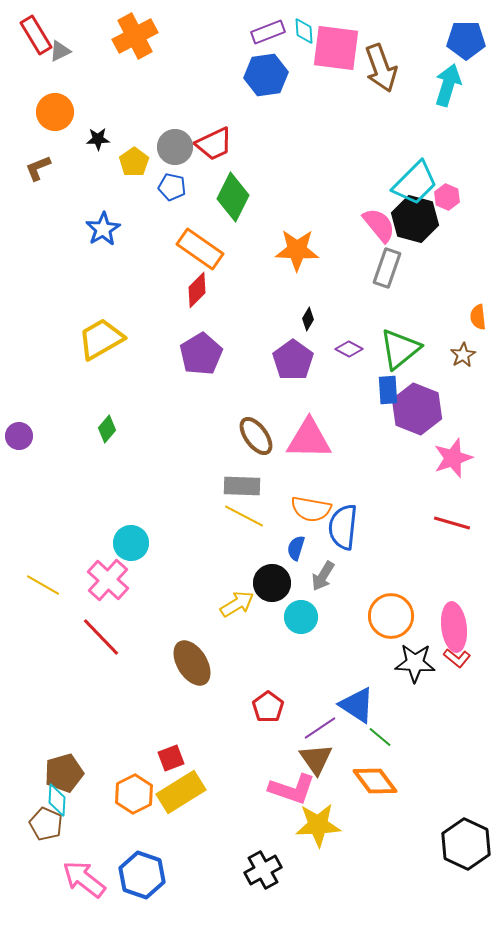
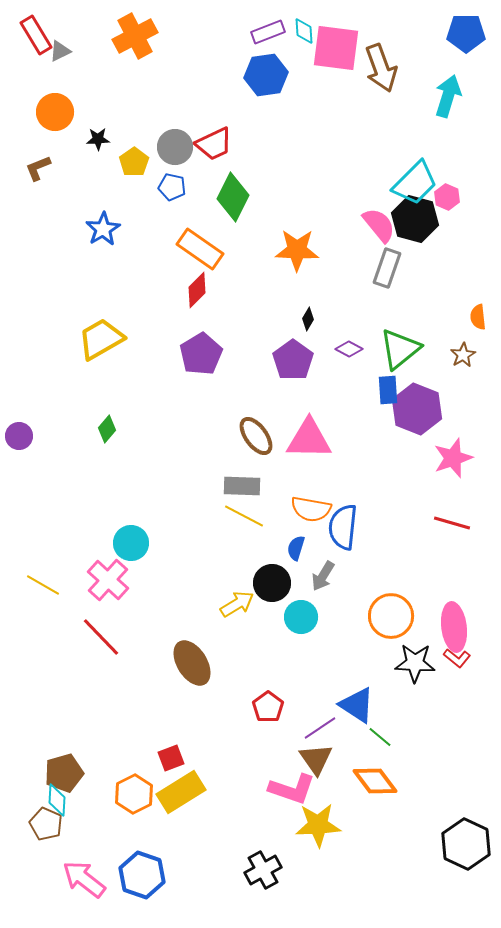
blue pentagon at (466, 40): moved 7 px up
cyan arrow at (448, 85): moved 11 px down
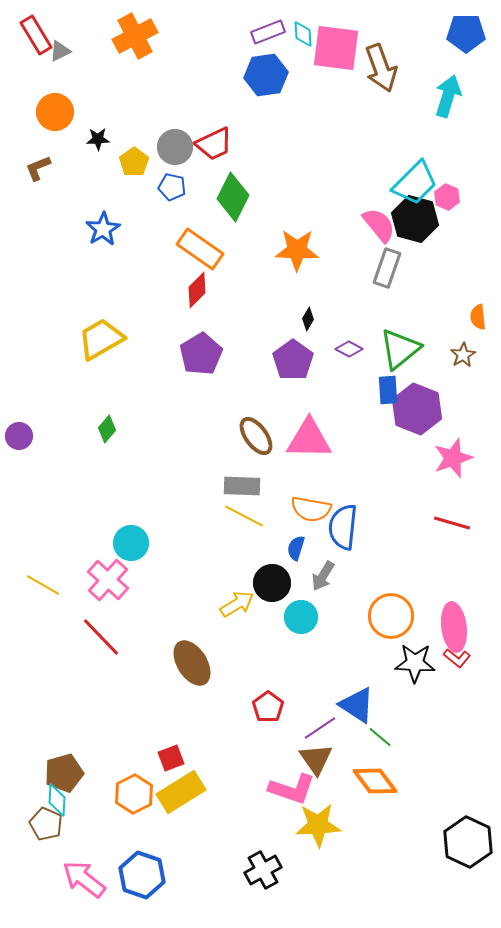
cyan diamond at (304, 31): moved 1 px left, 3 px down
black hexagon at (466, 844): moved 2 px right, 2 px up
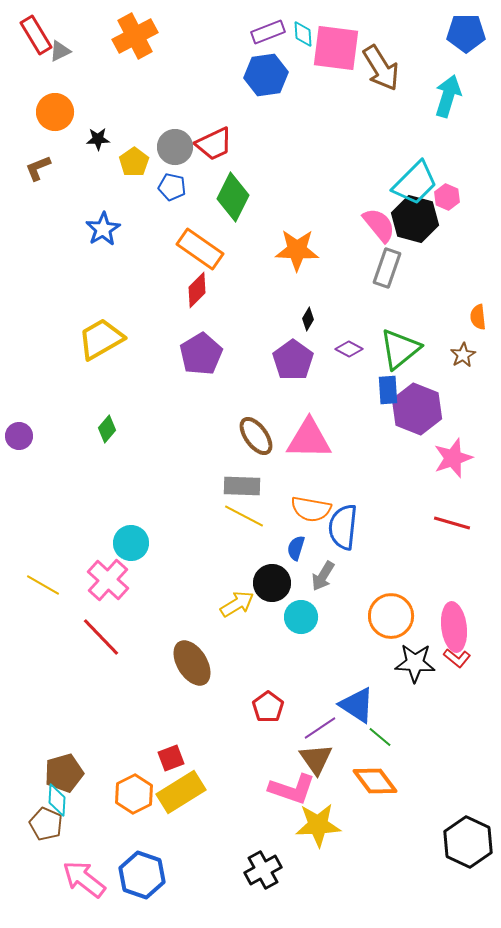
brown arrow at (381, 68): rotated 12 degrees counterclockwise
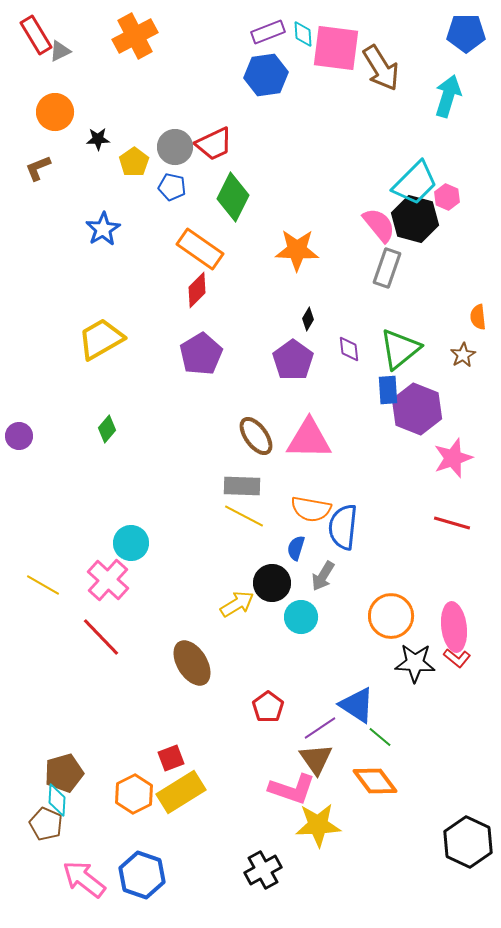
purple diamond at (349, 349): rotated 56 degrees clockwise
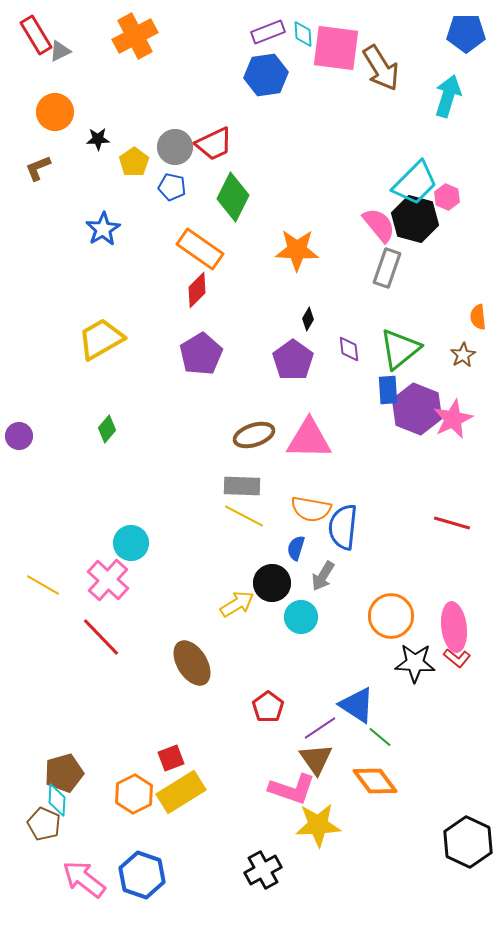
brown ellipse at (256, 436): moved 2 px left, 1 px up; rotated 72 degrees counterclockwise
pink star at (453, 458): moved 39 px up; rotated 6 degrees counterclockwise
brown pentagon at (46, 824): moved 2 px left
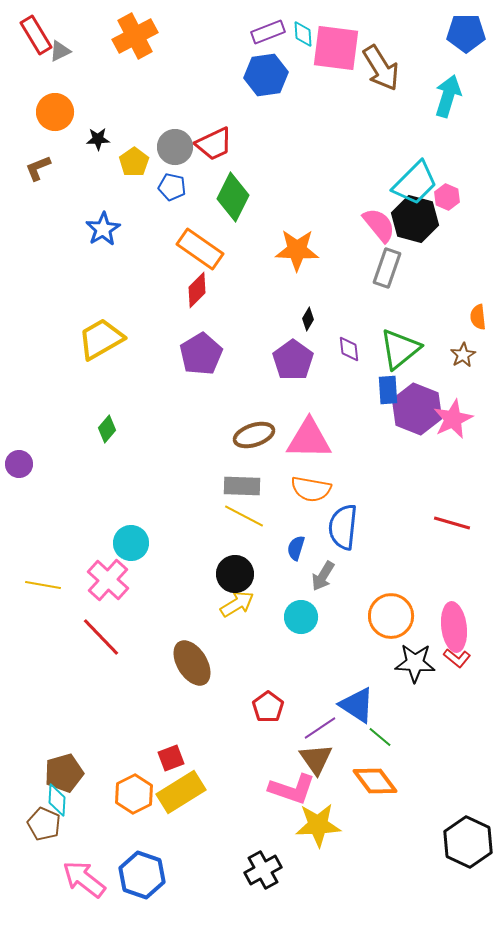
purple circle at (19, 436): moved 28 px down
orange semicircle at (311, 509): moved 20 px up
black circle at (272, 583): moved 37 px left, 9 px up
yellow line at (43, 585): rotated 20 degrees counterclockwise
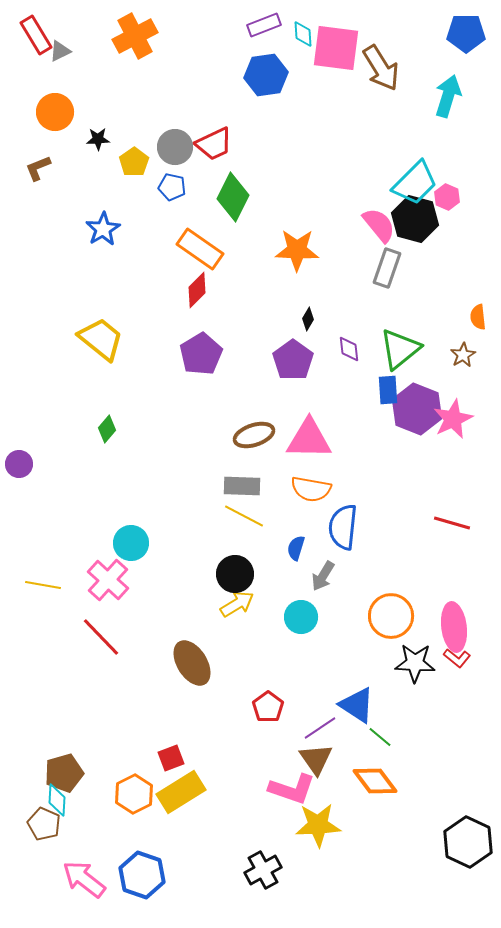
purple rectangle at (268, 32): moved 4 px left, 7 px up
yellow trapezoid at (101, 339): rotated 69 degrees clockwise
